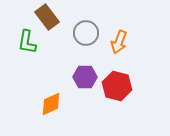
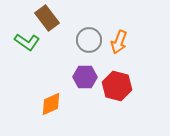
brown rectangle: moved 1 px down
gray circle: moved 3 px right, 7 px down
green L-shape: rotated 65 degrees counterclockwise
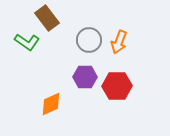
red hexagon: rotated 16 degrees counterclockwise
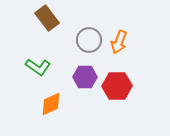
green L-shape: moved 11 px right, 25 px down
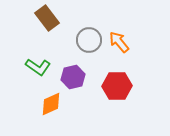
orange arrow: rotated 120 degrees clockwise
purple hexagon: moved 12 px left; rotated 15 degrees counterclockwise
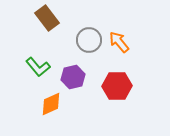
green L-shape: rotated 15 degrees clockwise
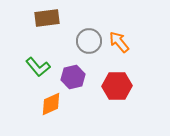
brown rectangle: rotated 60 degrees counterclockwise
gray circle: moved 1 px down
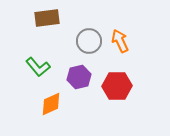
orange arrow: moved 1 px right, 1 px up; rotated 15 degrees clockwise
purple hexagon: moved 6 px right
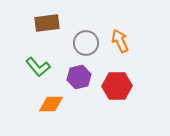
brown rectangle: moved 5 px down
gray circle: moved 3 px left, 2 px down
orange diamond: rotated 25 degrees clockwise
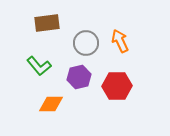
green L-shape: moved 1 px right, 1 px up
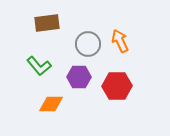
gray circle: moved 2 px right, 1 px down
purple hexagon: rotated 15 degrees clockwise
